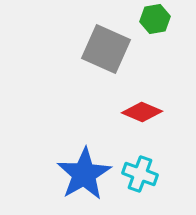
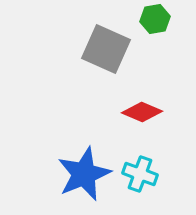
blue star: rotated 8 degrees clockwise
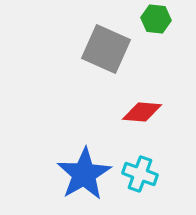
green hexagon: moved 1 px right; rotated 16 degrees clockwise
red diamond: rotated 18 degrees counterclockwise
blue star: rotated 8 degrees counterclockwise
